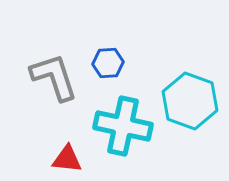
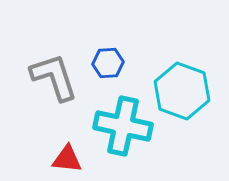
cyan hexagon: moved 8 px left, 10 px up
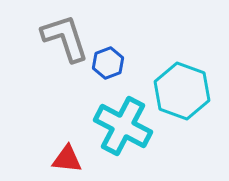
blue hexagon: rotated 16 degrees counterclockwise
gray L-shape: moved 11 px right, 39 px up
cyan cross: rotated 16 degrees clockwise
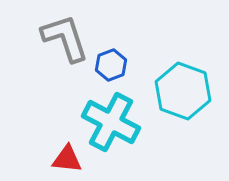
blue hexagon: moved 3 px right, 2 px down
cyan hexagon: moved 1 px right
cyan cross: moved 12 px left, 4 px up
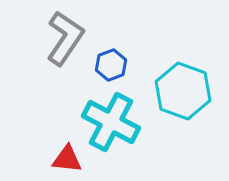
gray L-shape: rotated 52 degrees clockwise
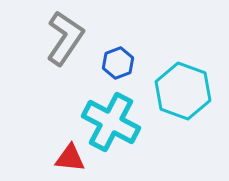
blue hexagon: moved 7 px right, 2 px up
red triangle: moved 3 px right, 1 px up
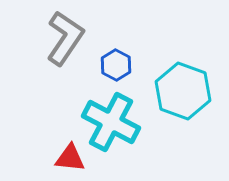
blue hexagon: moved 2 px left, 2 px down; rotated 12 degrees counterclockwise
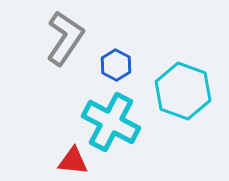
red triangle: moved 3 px right, 3 px down
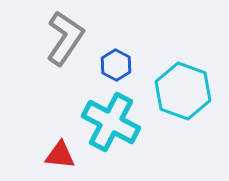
red triangle: moved 13 px left, 6 px up
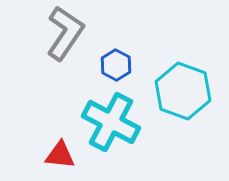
gray L-shape: moved 5 px up
